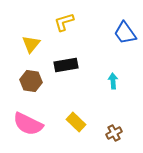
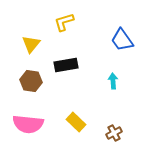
blue trapezoid: moved 3 px left, 7 px down
pink semicircle: rotated 20 degrees counterclockwise
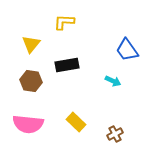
yellow L-shape: rotated 20 degrees clockwise
blue trapezoid: moved 5 px right, 10 px down
black rectangle: moved 1 px right
cyan arrow: rotated 119 degrees clockwise
brown cross: moved 1 px right, 1 px down
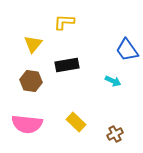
yellow triangle: moved 2 px right
pink semicircle: moved 1 px left
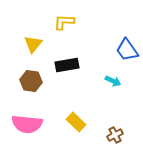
brown cross: moved 1 px down
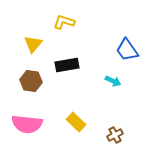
yellow L-shape: rotated 15 degrees clockwise
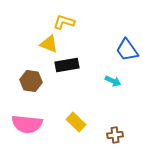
yellow triangle: moved 16 px right; rotated 48 degrees counterclockwise
brown cross: rotated 21 degrees clockwise
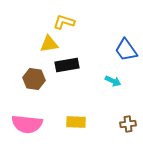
yellow triangle: rotated 30 degrees counterclockwise
blue trapezoid: moved 1 px left
brown hexagon: moved 3 px right, 2 px up
yellow rectangle: rotated 42 degrees counterclockwise
brown cross: moved 13 px right, 11 px up
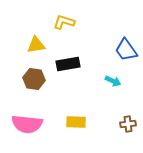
yellow triangle: moved 13 px left, 1 px down
black rectangle: moved 1 px right, 1 px up
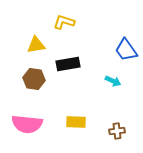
brown cross: moved 11 px left, 7 px down
